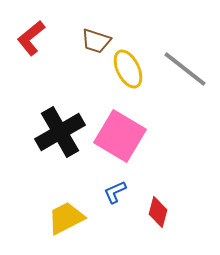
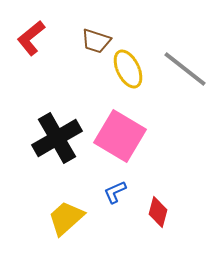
black cross: moved 3 px left, 6 px down
yellow trapezoid: rotated 15 degrees counterclockwise
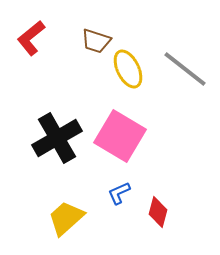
blue L-shape: moved 4 px right, 1 px down
